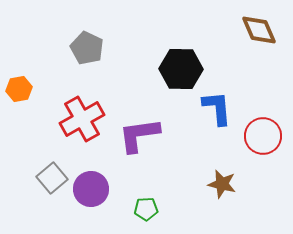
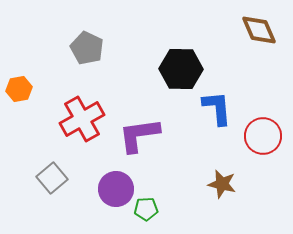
purple circle: moved 25 px right
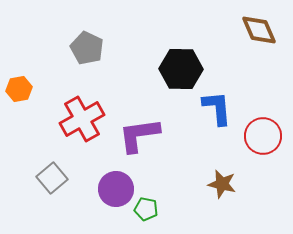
green pentagon: rotated 15 degrees clockwise
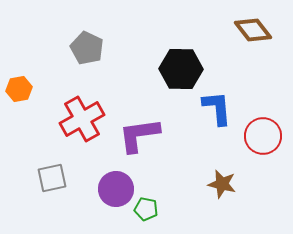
brown diamond: moved 6 px left; rotated 15 degrees counterclockwise
gray square: rotated 28 degrees clockwise
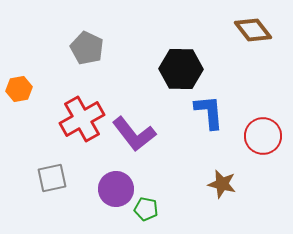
blue L-shape: moved 8 px left, 4 px down
purple L-shape: moved 5 px left, 1 px up; rotated 120 degrees counterclockwise
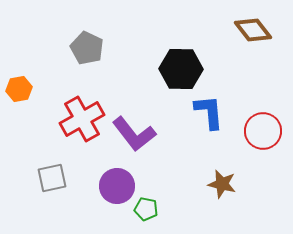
red circle: moved 5 px up
purple circle: moved 1 px right, 3 px up
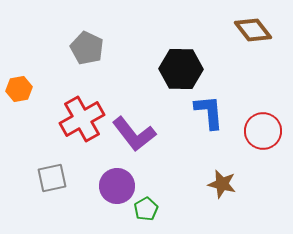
green pentagon: rotated 30 degrees clockwise
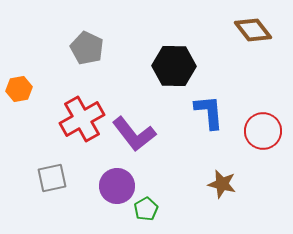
black hexagon: moved 7 px left, 3 px up
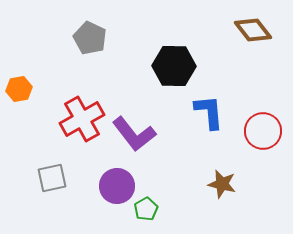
gray pentagon: moved 3 px right, 10 px up
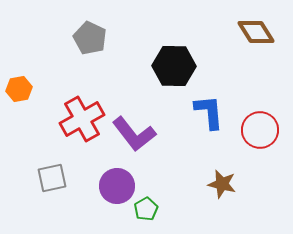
brown diamond: moved 3 px right, 2 px down; rotated 6 degrees clockwise
red circle: moved 3 px left, 1 px up
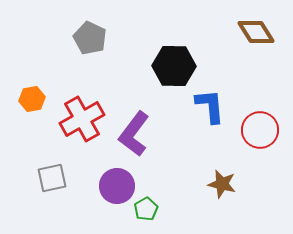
orange hexagon: moved 13 px right, 10 px down
blue L-shape: moved 1 px right, 6 px up
purple L-shape: rotated 75 degrees clockwise
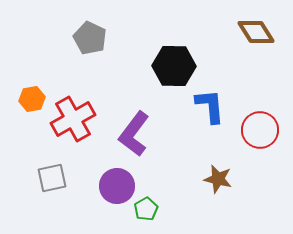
red cross: moved 9 px left
brown star: moved 4 px left, 5 px up
